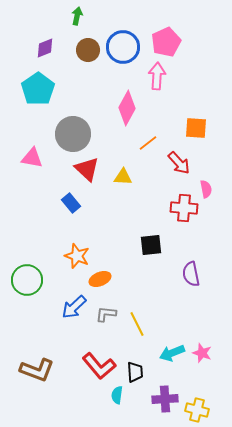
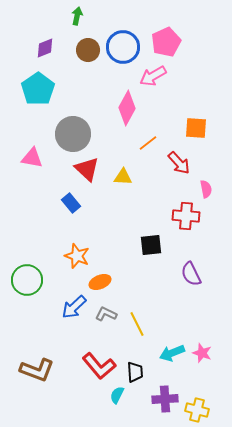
pink arrow: moved 4 px left; rotated 124 degrees counterclockwise
red cross: moved 2 px right, 8 px down
purple semicircle: rotated 15 degrees counterclockwise
orange ellipse: moved 3 px down
gray L-shape: rotated 20 degrees clockwise
cyan semicircle: rotated 18 degrees clockwise
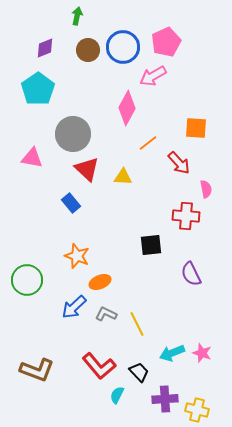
black trapezoid: moved 4 px right; rotated 40 degrees counterclockwise
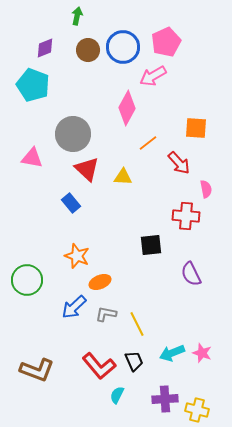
cyan pentagon: moved 5 px left, 4 px up; rotated 16 degrees counterclockwise
gray L-shape: rotated 15 degrees counterclockwise
black trapezoid: moved 5 px left, 11 px up; rotated 20 degrees clockwise
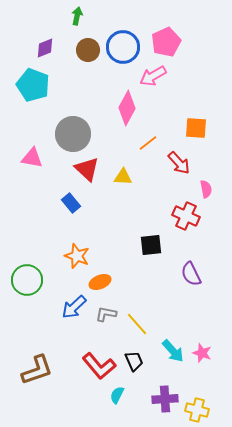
red cross: rotated 20 degrees clockwise
yellow line: rotated 15 degrees counterclockwise
cyan arrow: moved 1 px right, 2 px up; rotated 110 degrees counterclockwise
brown L-shape: rotated 40 degrees counterclockwise
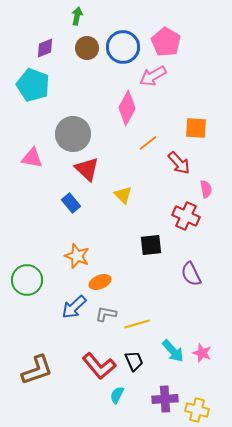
pink pentagon: rotated 16 degrees counterclockwise
brown circle: moved 1 px left, 2 px up
yellow triangle: moved 18 px down; rotated 42 degrees clockwise
yellow line: rotated 65 degrees counterclockwise
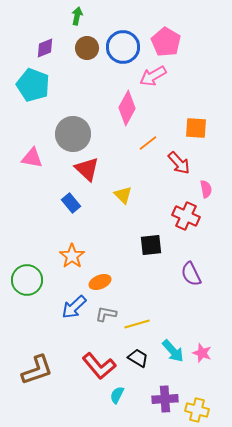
orange star: moved 5 px left; rotated 15 degrees clockwise
black trapezoid: moved 4 px right, 3 px up; rotated 35 degrees counterclockwise
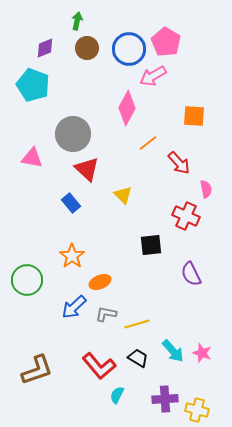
green arrow: moved 5 px down
blue circle: moved 6 px right, 2 px down
orange square: moved 2 px left, 12 px up
